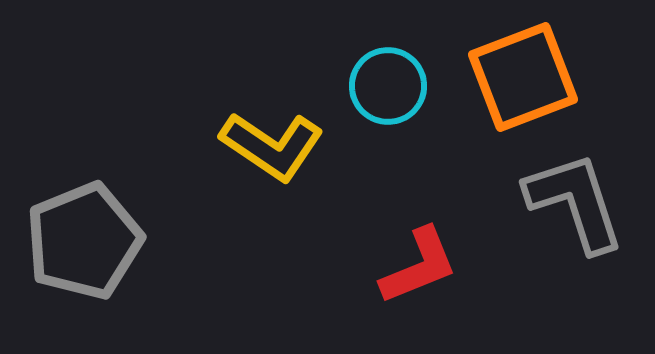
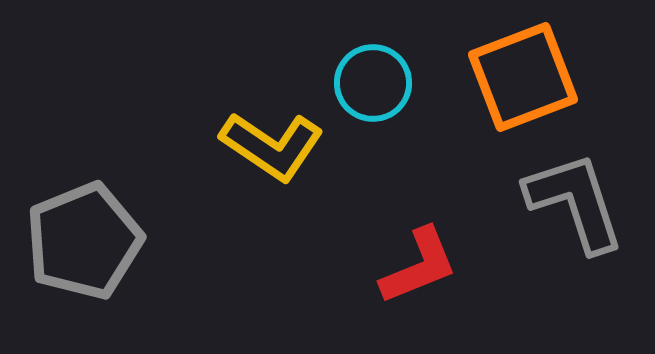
cyan circle: moved 15 px left, 3 px up
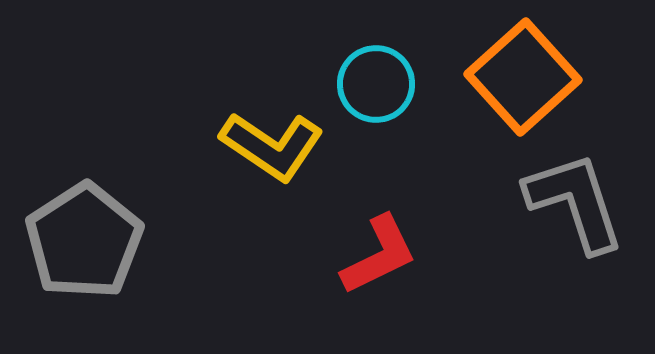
orange square: rotated 21 degrees counterclockwise
cyan circle: moved 3 px right, 1 px down
gray pentagon: rotated 11 degrees counterclockwise
red L-shape: moved 40 px left, 11 px up; rotated 4 degrees counterclockwise
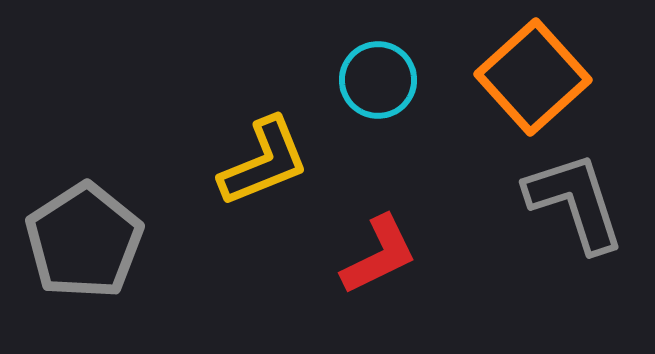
orange square: moved 10 px right
cyan circle: moved 2 px right, 4 px up
yellow L-shape: moved 8 px left, 16 px down; rotated 56 degrees counterclockwise
